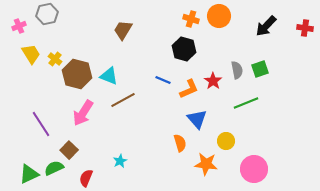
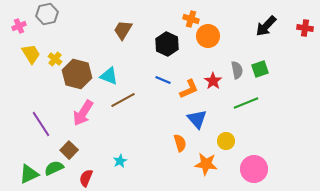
orange circle: moved 11 px left, 20 px down
black hexagon: moved 17 px left, 5 px up; rotated 10 degrees clockwise
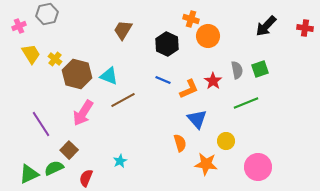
pink circle: moved 4 px right, 2 px up
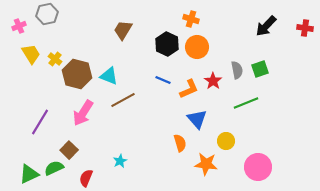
orange circle: moved 11 px left, 11 px down
purple line: moved 1 px left, 2 px up; rotated 64 degrees clockwise
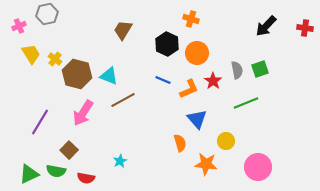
orange circle: moved 6 px down
green semicircle: moved 2 px right, 3 px down; rotated 144 degrees counterclockwise
red semicircle: rotated 102 degrees counterclockwise
